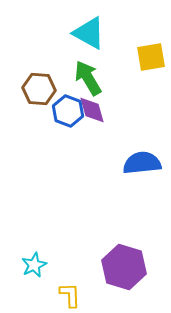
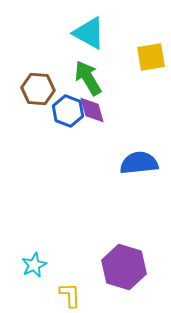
brown hexagon: moved 1 px left
blue semicircle: moved 3 px left
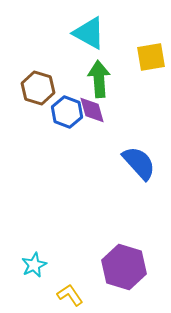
green arrow: moved 11 px right, 1 px down; rotated 27 degrees clockwise
brown hexagon: moved 1 px up; rotated 12 degrees clockwise
blue hexagon: moved 1 px left, 1 px down
blue semicircle: rotated 54 degrees clockwise
yellow L-shape: rotated 32 degrees counterclockwise
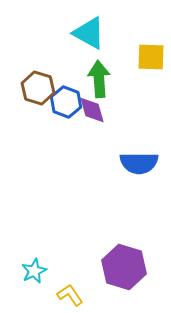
yellow square: rotated 12 degrees clockwise
blue hexagon: moved 1 px left, 10 px up
blue semicircle: rotated 132 degrees clockwise
cyan star: moved 6 px down
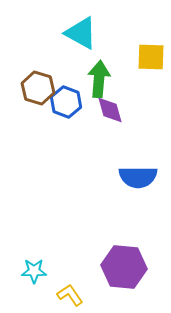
cyan triangle: moved 8 px left
green arrow: rotated 9 degrees clockwise
purple diamond: moved 18 px right
blue semicircle: moved 1 px left, 14 px down
purple hexagon: rotated 12 degrees counterclockwise
cyan star: rotated 25 degrees clockwise
